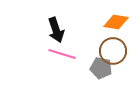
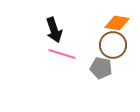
orange diamond: moved 1 px right, 1 px down
black arrow: moved 2 px left
brown circle: moved 6 px up
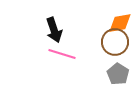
orange diamond: moved 3 px right; rotated 20 degrees counterclockwise
brown circle: moved 2 px right, 3 px up
gray pentagon: moved 17 px right, 6 px down; rotated 20 degrees clockwise
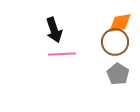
pink line: rotated 20 degrees counterclockwise
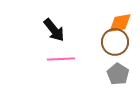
black arrow: rotated 20 degrees counterclockwise
pink line: moved 1 px left, 5 px down
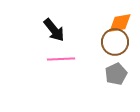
gray pentagon: moved 2 px left; rotated 15 degrees clockwise
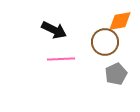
orange diamond: moved 2 px up
black arrow: rotated 25 degrees counterclockwise
brown circle: moved 10 px left
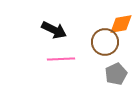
orange diamond: moved 1 px right, 3 px down
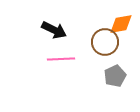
gray pentagon: moved 1 px left, 2 px down
